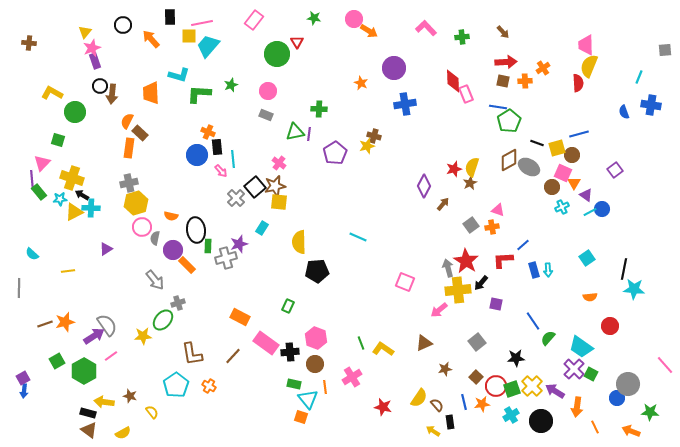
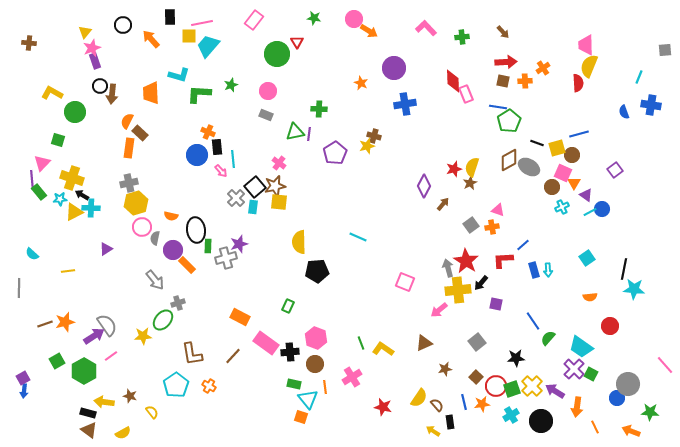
cyan rectangle at (262, 228): moved 9 px left, 21 px up; rotated 24 degrees counterclockwise
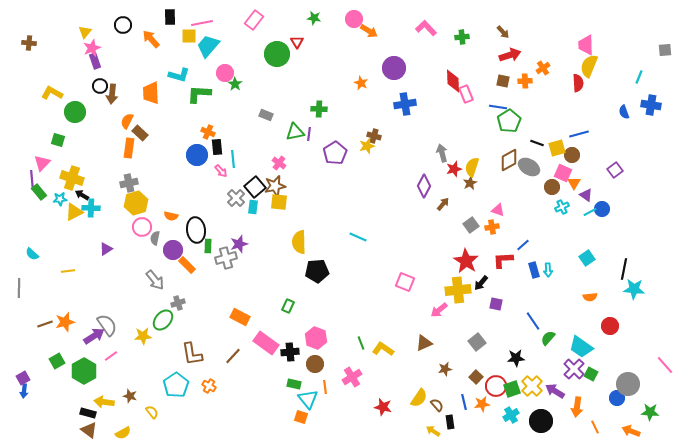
red arrow at (506, 62): moved 4 px right, 7 px up; rotated 15 degrees counterclockwise
green star at (231, 85): moved 4 px right, 1 px up; rotated 16 degrees counterclockwise
pink circle at (268, 91): moved 43 px left, 18 px up
gray arrow at (448, 268): moved 6 px left, 115 px up
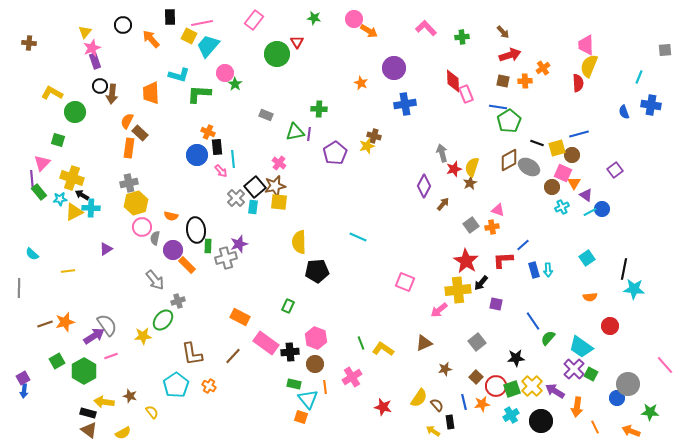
yellow square at (189, 36): rotated 28 degrees clockwise
gray cross at (178, 303): moved 2 px up
pink line at (111, 356): rotated 16 degrees clockwise
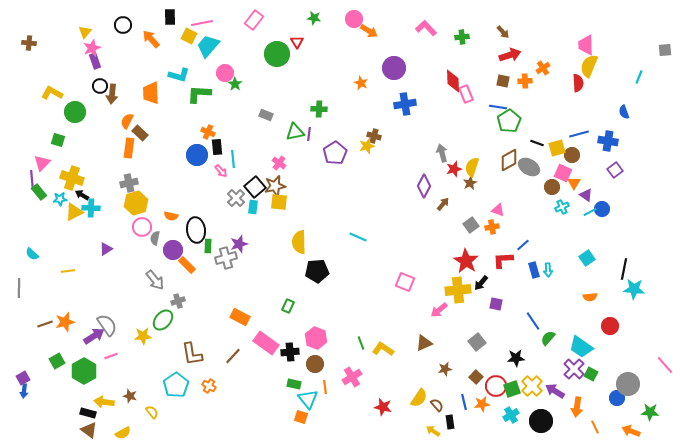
blue cross at (651, 105): moved 43 px left, 36 px down
